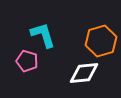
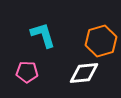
pink pentagon: moved 11 px down; rotated 15 degrees counterclockwise
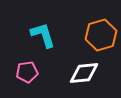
orange hexagon: moved 6 px up
pink pentagon: rotated 10 degrees counterclockwise
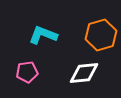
cyan L-shape: rotated 52 degrees counterclockwise
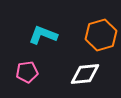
white diamond: moved 1 px right, 1 px down
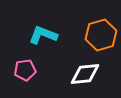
pink pentagon: moved 2 px left, 2 px up
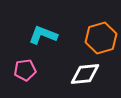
orange hexagon: moved 3 px down
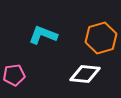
pink pentagon: moved 11 px left, 5 px down
white diamond: rotated 12 degrees clockwise
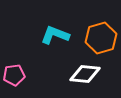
cyan L-shape: moved 12 px right
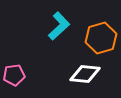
cyan L-shape: moved 4 px right, 9 px up; rotated 116 degrees clockwise
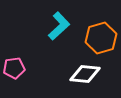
pink pentagon: moved 7 px up
